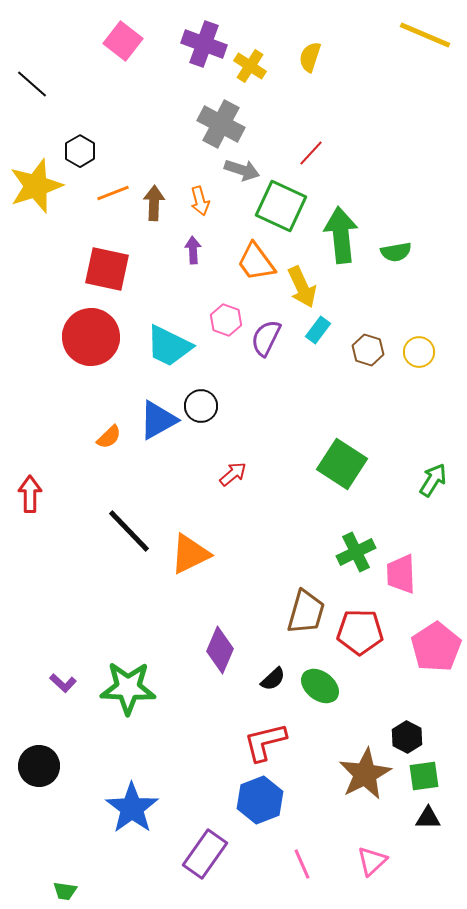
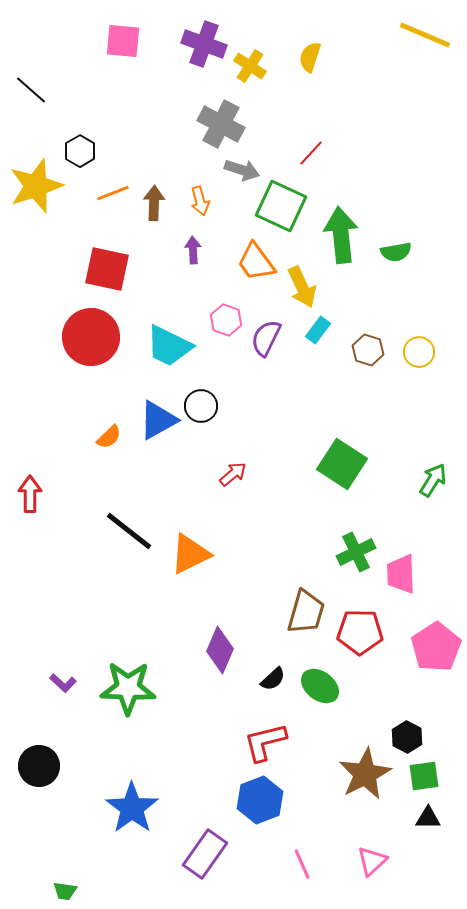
pink square at (123, 41): rotated 33 degrees counterclockwise
black line at (32, 84): moved 1 px left, 6 px down
black line at (129, 531): rotated 8 degrees counterclockwise
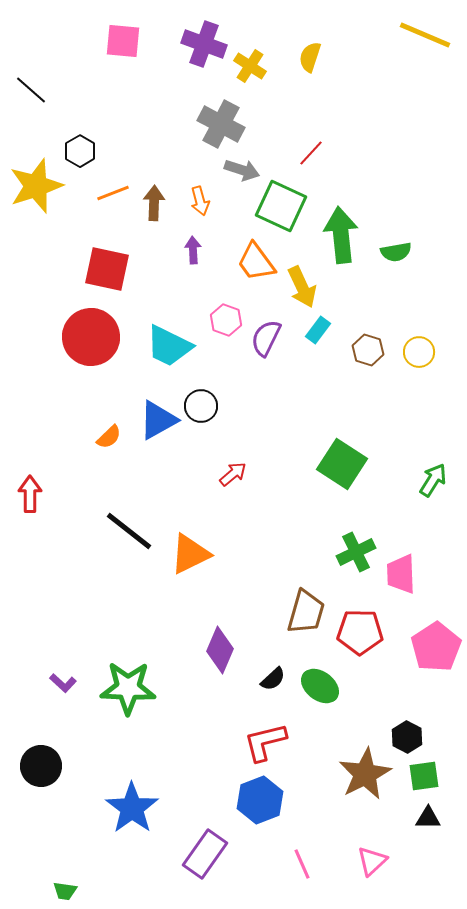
black circle at (39, 766): moved 2 px right
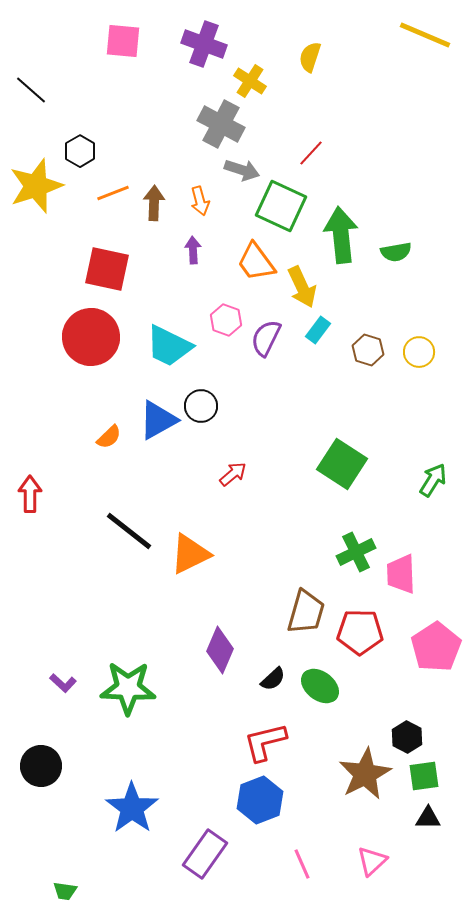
yellow cross at (250, 66): moved 15 px down
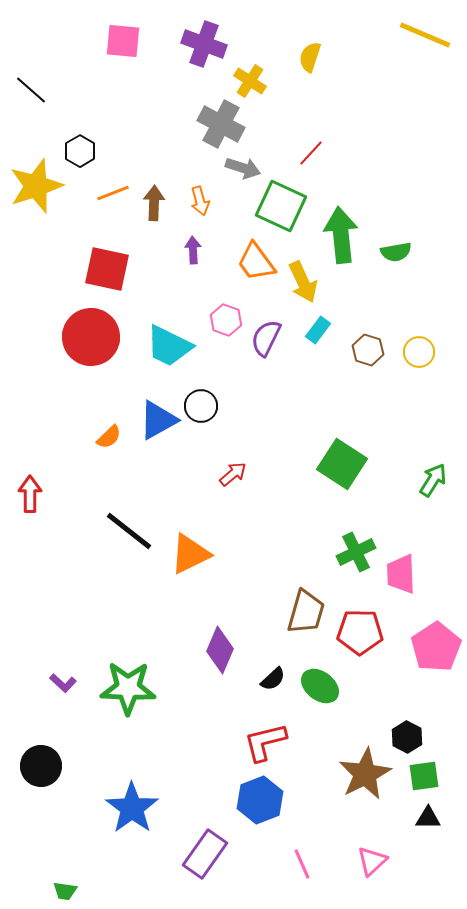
gray arrow at (242, 170): moved 1 px right, 2 px up
yellow arrow at (302, 287): moved 1 px right, 5 px up
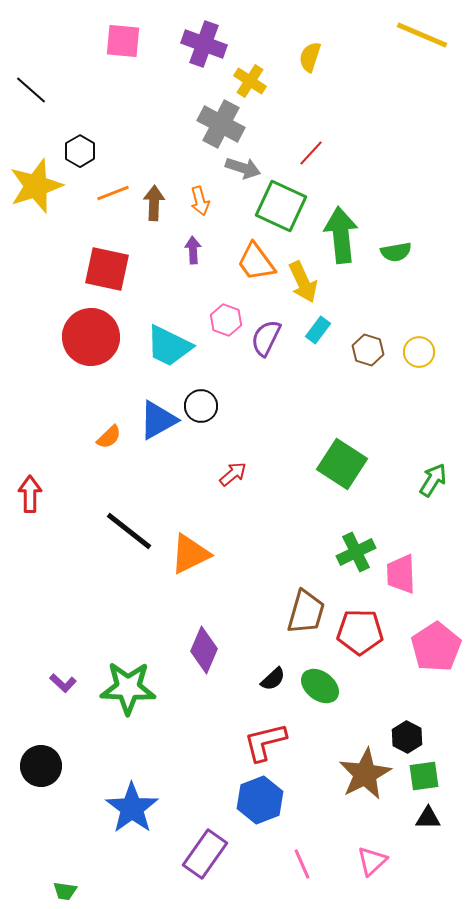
yellow line at (425, 35): moved 3 px left
purple diamond at (220, 650): moved 16 px left
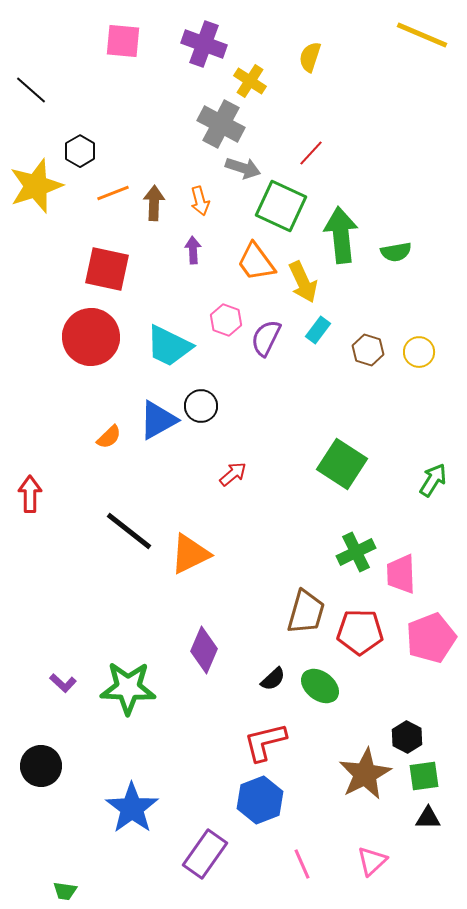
pink pentagon at (436, 647): moved 5 px left, 9 px up; rotated 12 degrees clockwise
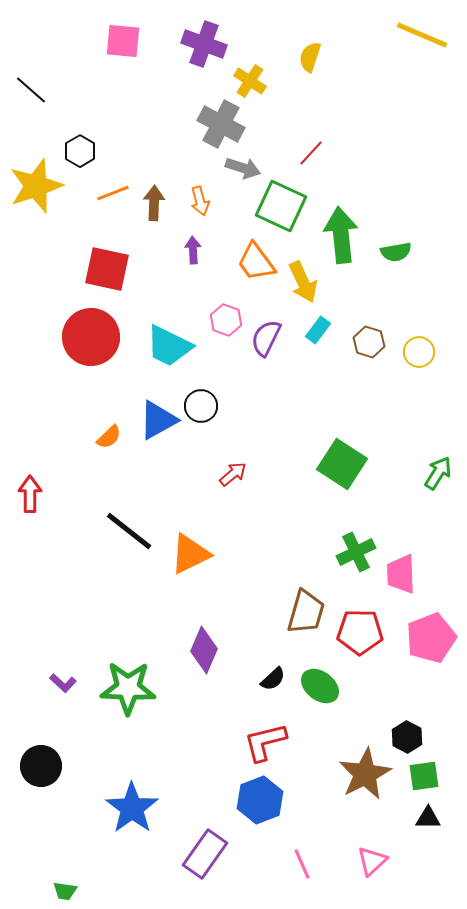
brown hexagon at (368, 350): moved 1 px right, 8 px up
green arrow at (433, 480): moved 5 px right, 7 px up
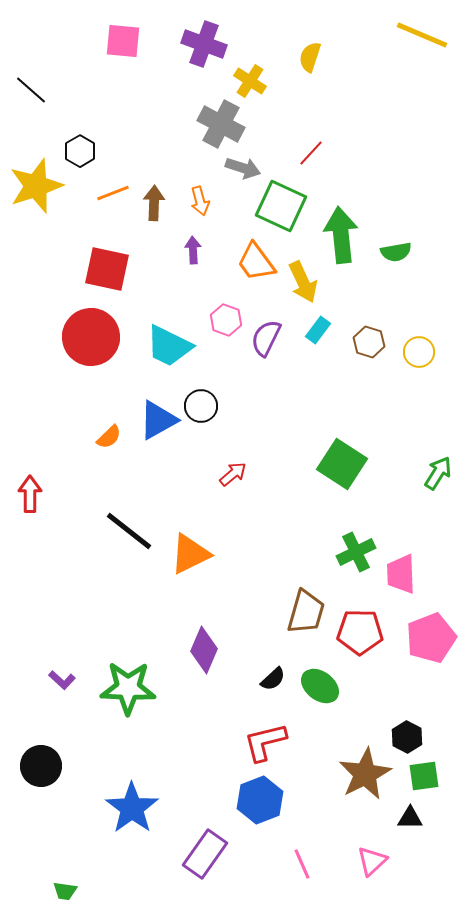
purple L-shape at (63, 683): moved 1 px left, 3 px up
black triangle at (428, 818): moved 18 px left
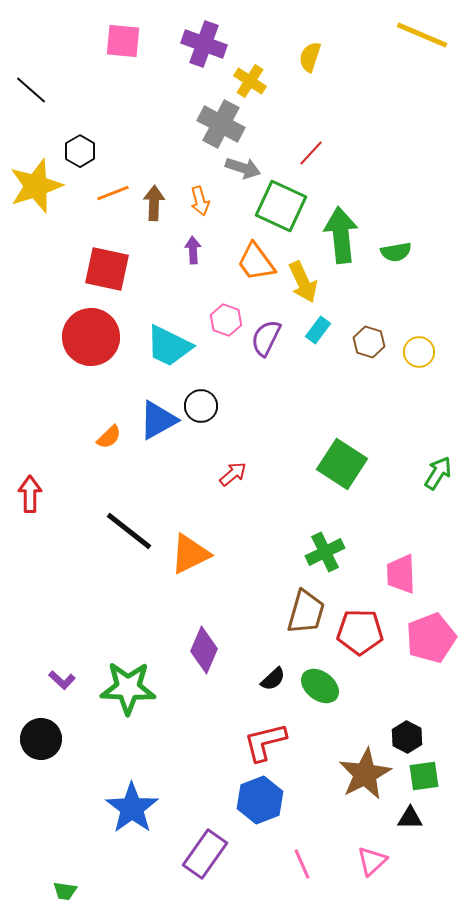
green cross at (356, 552): moved 31 px left
black circle at (41, 766): moved 27 px up
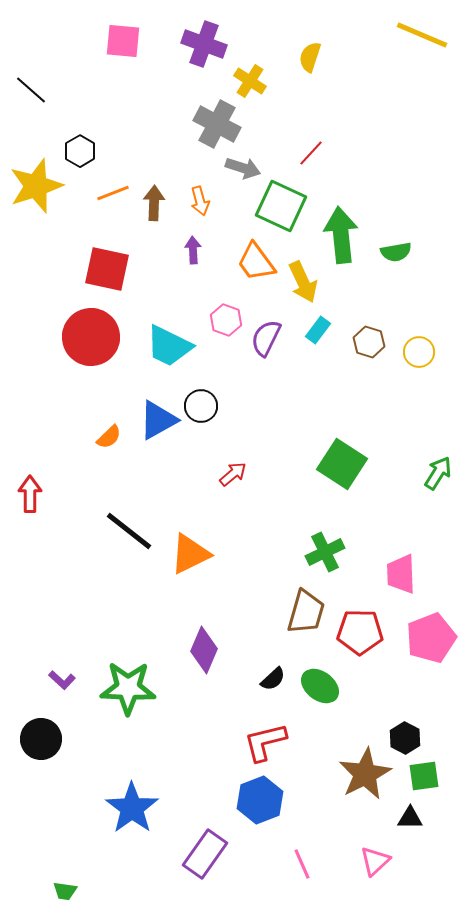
gray cross at (221, 124): moved 4 px left
black hexagon at (407, 737): moved 2 px left, 1 px down
pink triangle at (372, 861): moved 3 px right
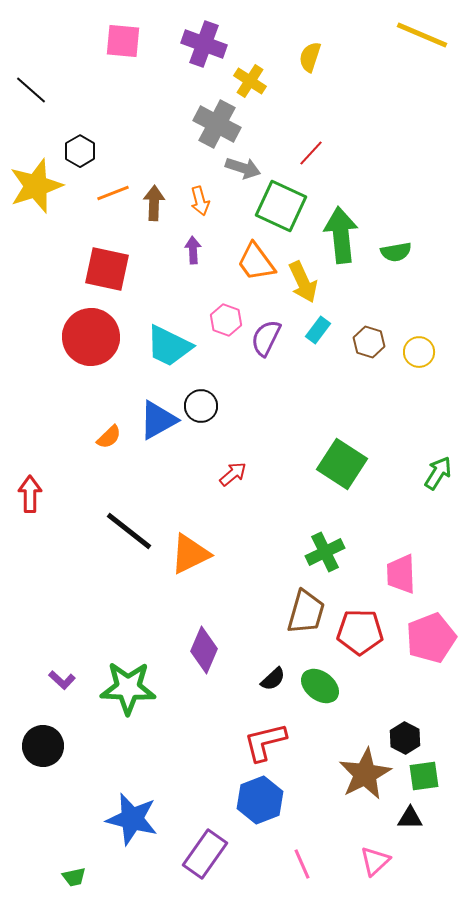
black circle at (41, 739): moved 2 px right, 7 px down
blue star at (132, 808): moved 11 px down; rotated 22 degrees counterclockwise
green trapezoid at (65, 891): moved 9 px right, 14 px up; rotated 20 degrees counterclockwise
